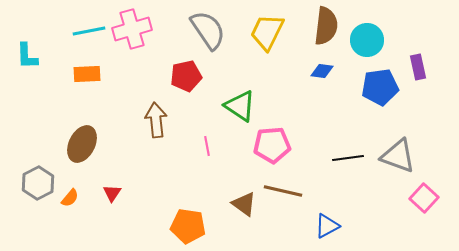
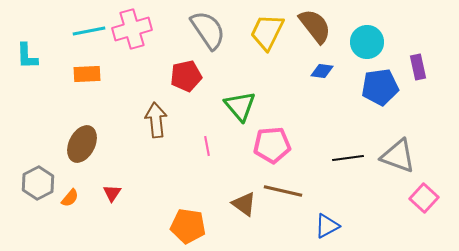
brown semicircle: moved 11 px left; rotated 45 degrees counterclockwise
cyan circle: moved 2 px down
green triangle: rotated 16 degrees clockwise
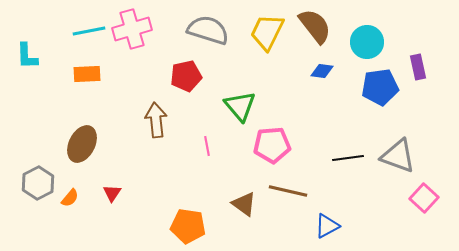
gray semicircle: rotated 39 degrees counterclockwise
brown line: moved 5 px right
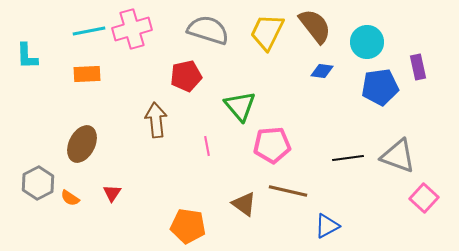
orange semicircle: rotated 84 degrees clockwise
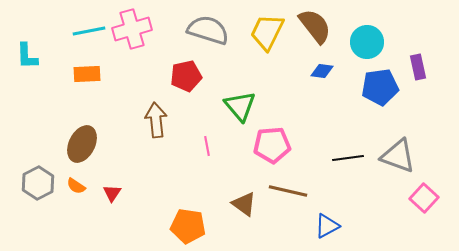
orange semicircle: moved 6 px right, 12 px up
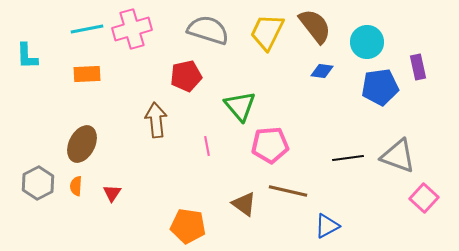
cyan line: moved 2 px left, 2 px up
pink pentagon: moved 2 px left
orange semicircle: rotated 60 degrees clockwise
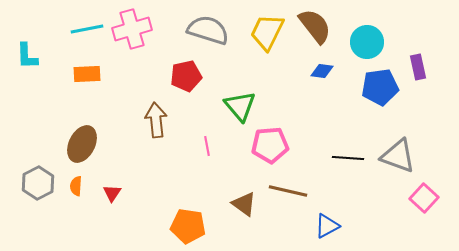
black line: rotated 12 degrees clockwise
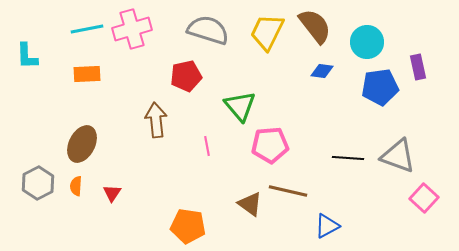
brown triangle: moved 6 px right
